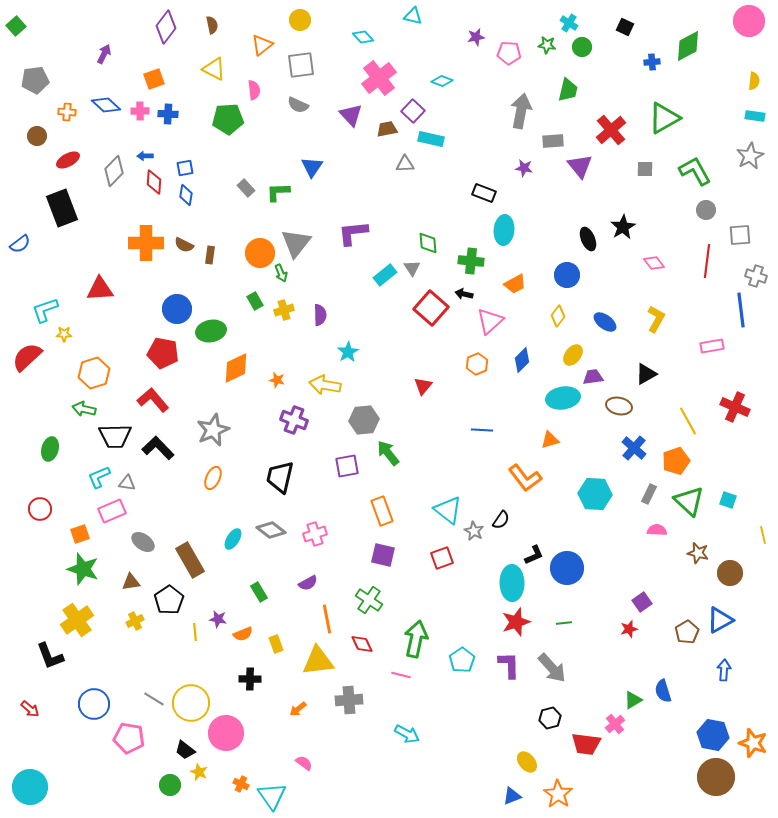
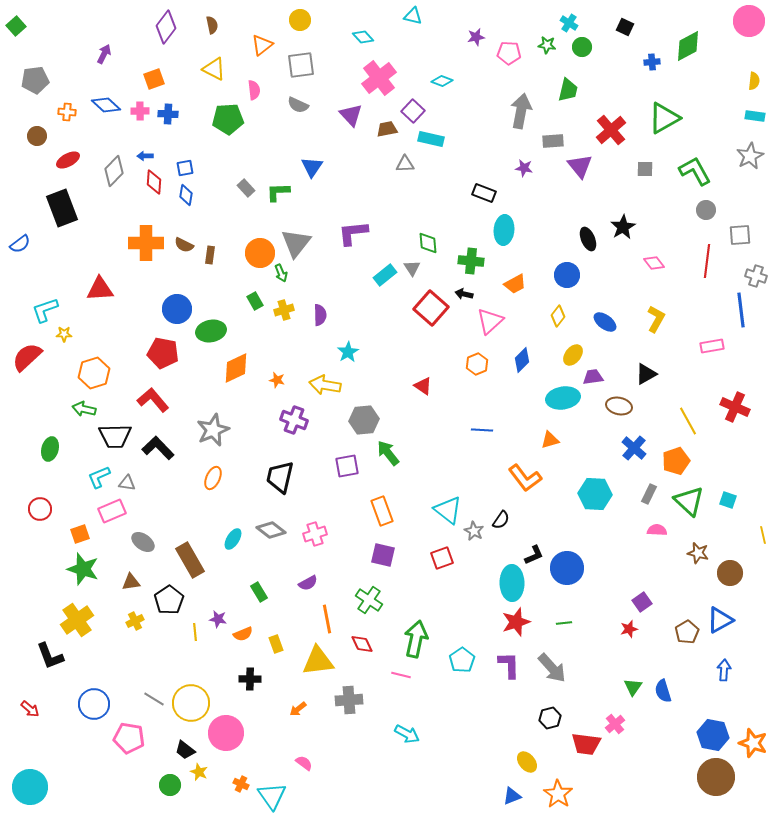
red triangle at (423, 386): rotated 36 degrees counterclockwise
green triangle at (633, 700): moved 13 px up; rotated 24 degrees counterclockwise
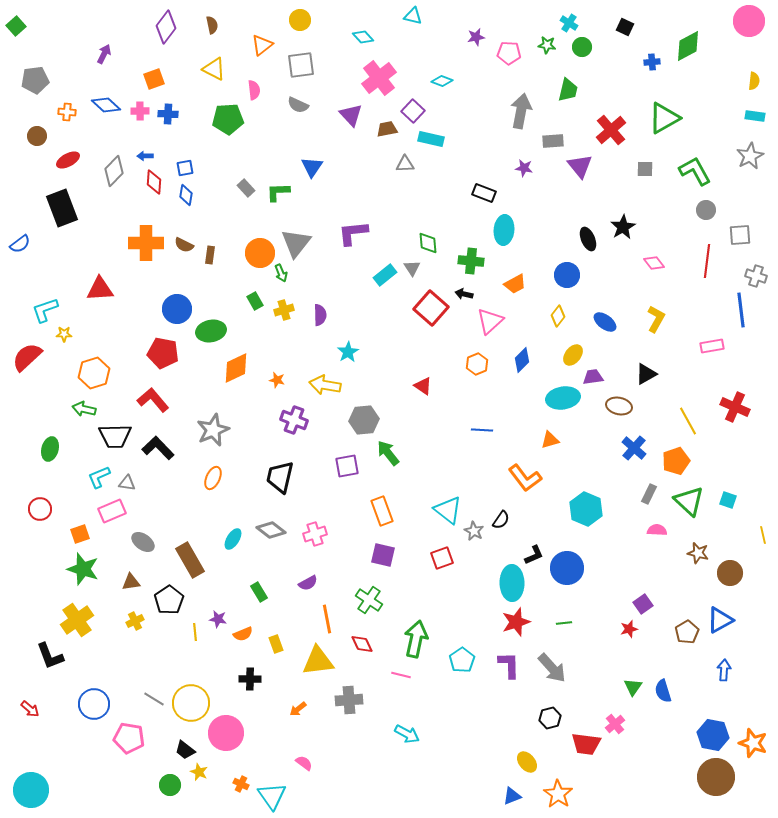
cyan hexagon at (595, 494): moved 9 px left, 15 px down; rotated 20 degrees clockwise
purple square at (642, 602): moved 1 px right, 2 px down
cyan circle at (30, 787): moved 1 px right, 3 px down
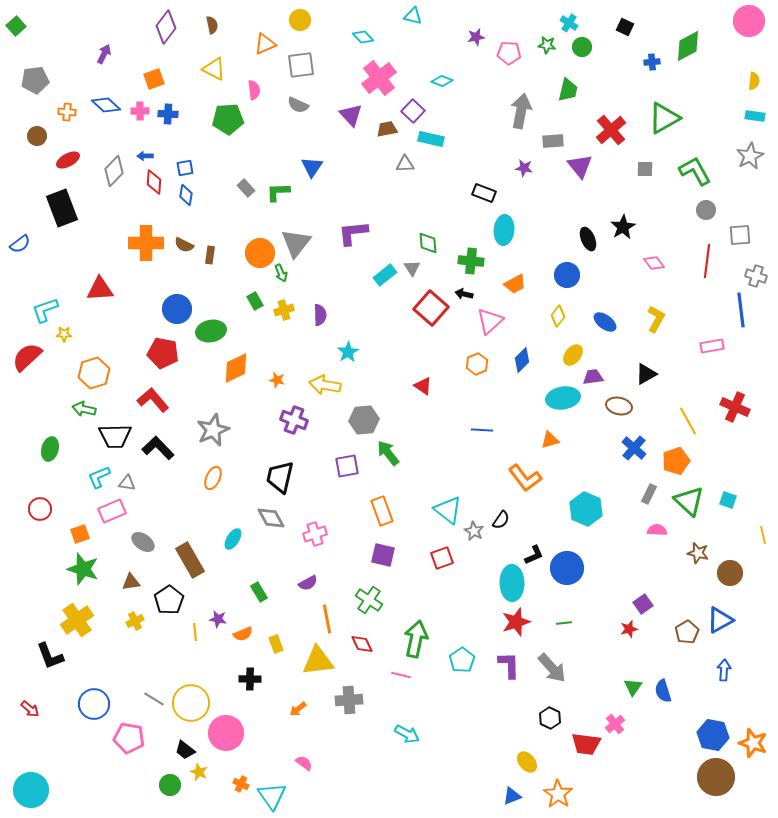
orange triangle at (262, 45): moved 3 px right, 1 px up; rotated 15 degrees clockwise
gray diamond at (271, 530): moved 12 px up; rotated 24 degrees clockwise
black hexagon at (550, 718): rotated 20 degrees counterclockwise
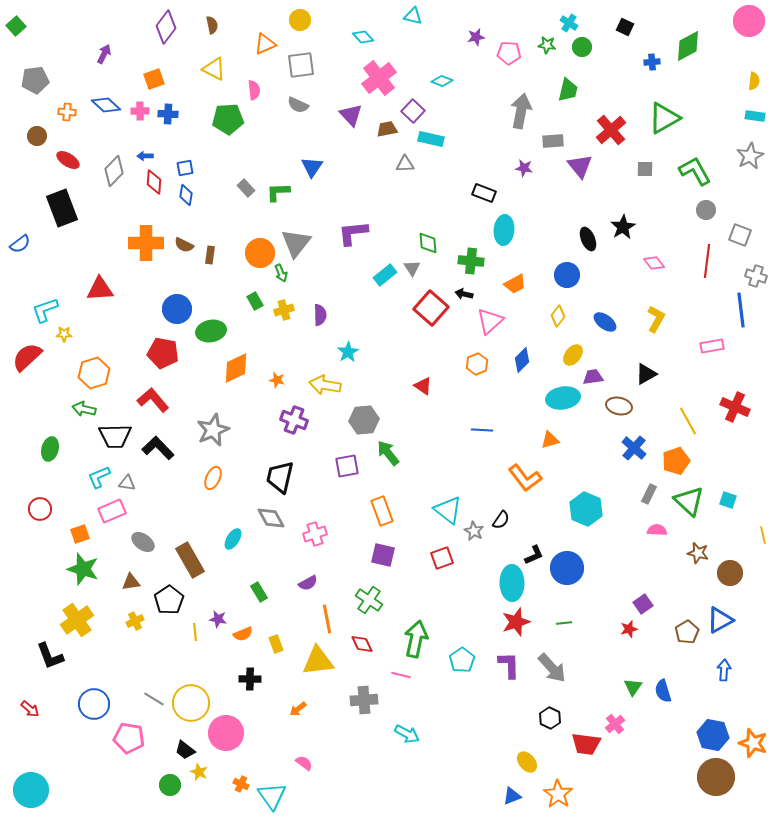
red ellipse at (68, 160): rotated 60 degrees clockwise
gray square at (740, 235): rotated 25 degrees clockwise
gray cross at (349, 700): moved 15 px right
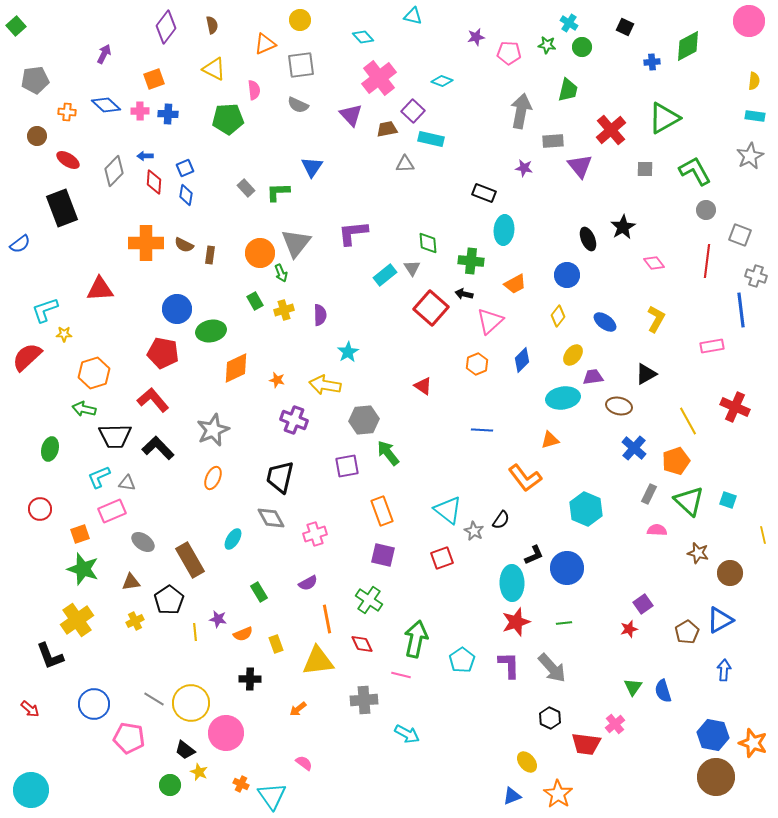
blue square at (185, 168): rotated 12 degrees counterclockwise
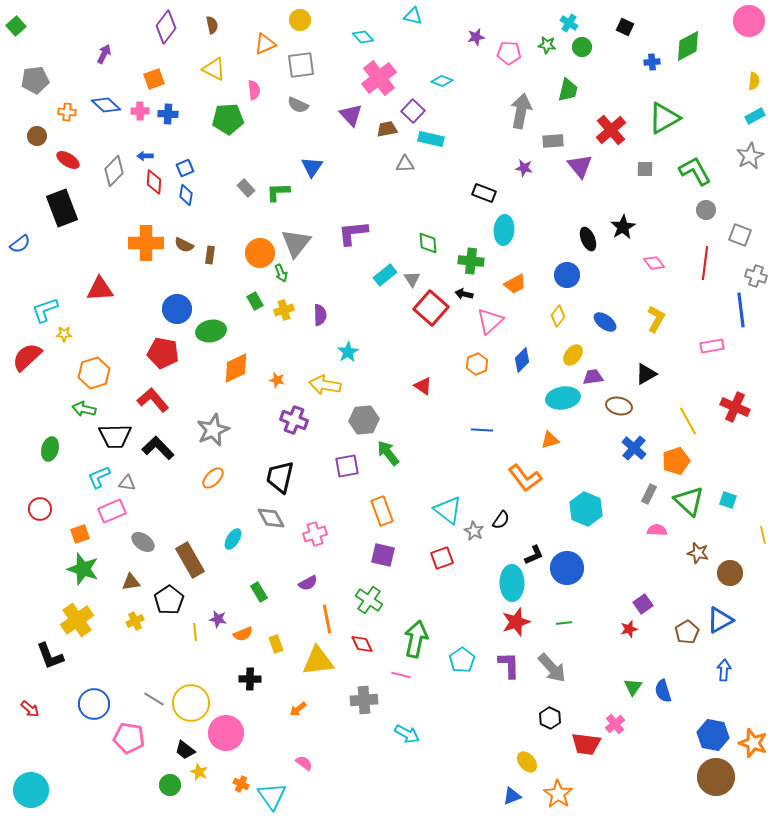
cyan rectangle at (755, 116): rotated 36 degrees counterclockwise
red line at (707, 261): moved 2 px left, 2 px down
gray triangle at (412, 268): moved 11 px down
orange ellipse at (213, 478): rotated 20 degrees clockwise
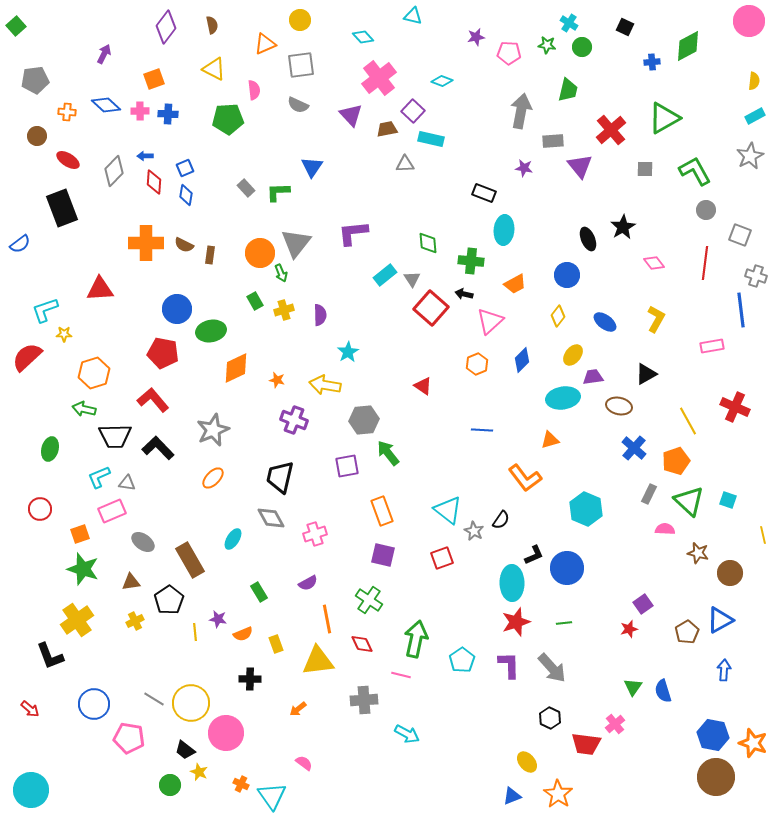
pink semicircle at (657, 530): moved 8 px right, 1 px up
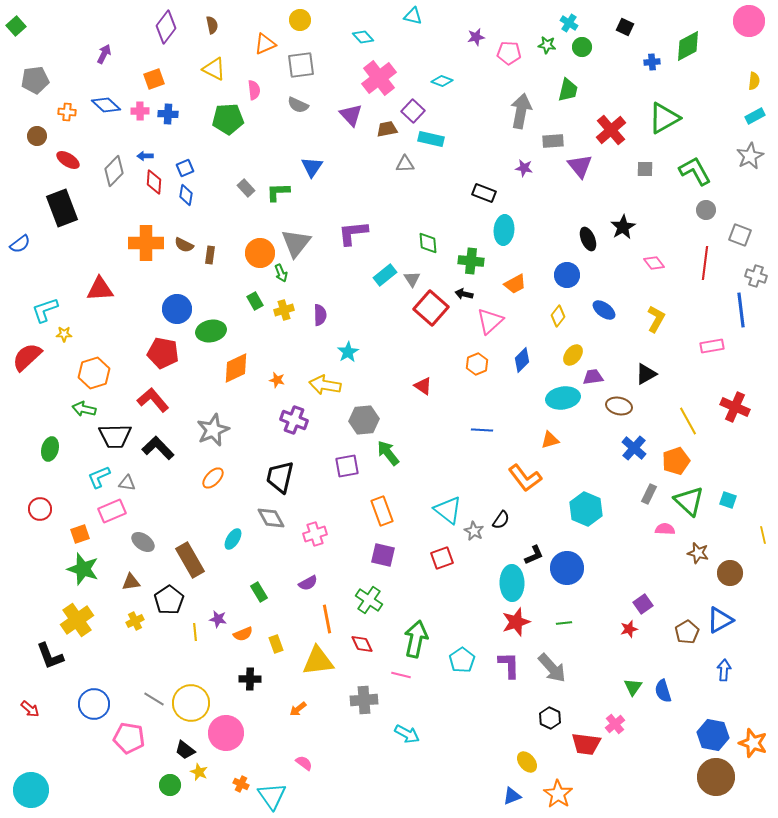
blue ellipse at (605, 322): moved 1 px left, 12 px up
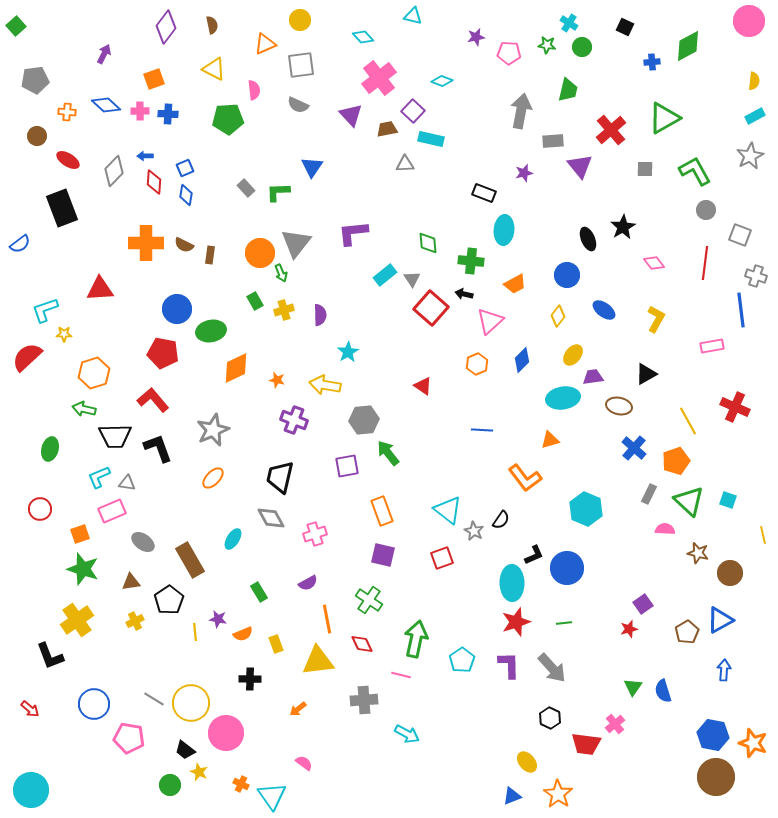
purple star at (524, 168): moved 5 px down; rotated 24 degrees counterclockwise
black L-shape at (158, 448): rotated 24 degrees clockwise
